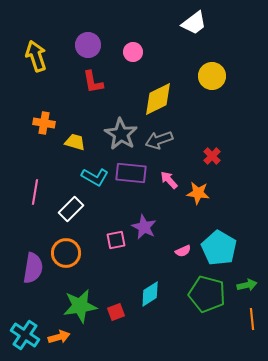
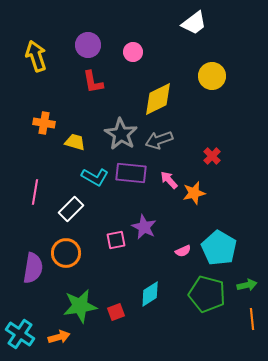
orange star: moved 4 px left; rotated 20 degrees counterclockwise
cyan cross: moved 5 px left, 1 px up
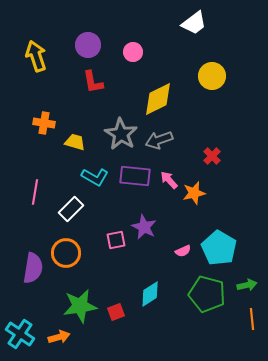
purple rectangle: moved 4 px right, 3 px down
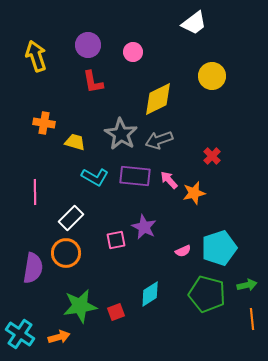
pink line: rotated 10 degrees counterclockwise
white rectangle: moved 9 px down
cyan pentagon: rotated 24 degrees clockwise
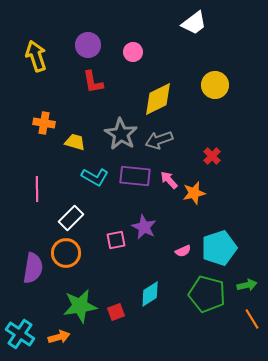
yellow circle: moved 3 px right, 9 px down
pink line: moved 2 px right, 3 px up
orange line: rotated 25 degrees counterclockwise
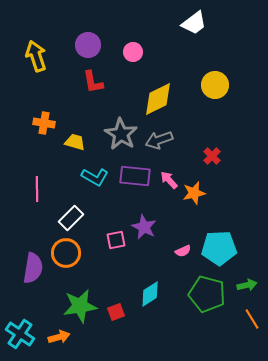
cyan pentagon: rotated 16 degrees clockwise
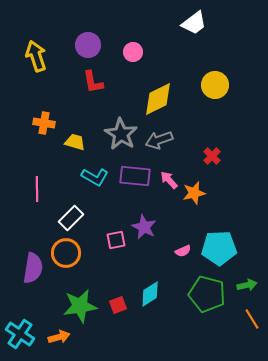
red square: moved 2 px right, 7 px up
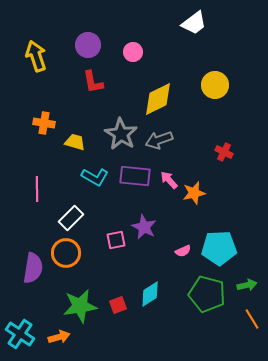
red cross: moved 12 px right, 4 px up; rotated 18 degrees counterclockwise
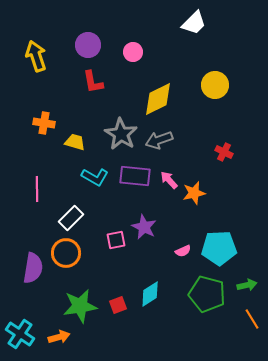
white trapezoid: rotated 8 degrees counterclockwise
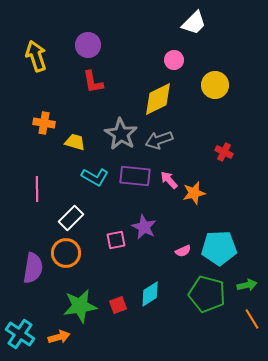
pink circle: moved 41 px right, 8 px down
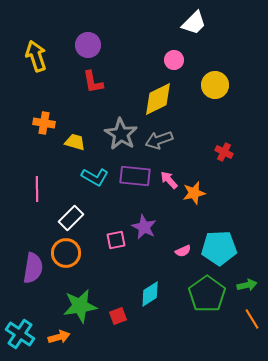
green pentagon: rotated 21 degrees clockwise
red square: moved 11 px down
